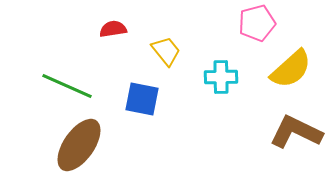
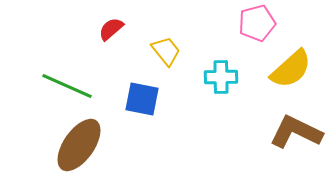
red semicircle: moved 2 px left; rotated 32 degrees counterclockwise
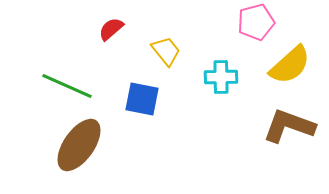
pink pentagon: moved 1 px left, 1 px up
yellow semicircle: moved 1 px left, 4 px up
brown L-shape: moved 7 px left, 6 px up; rotated 6 degrees counterclockwise
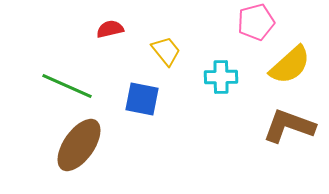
red semicircle: moved 1 px left; rotated 28 degrees clockwise
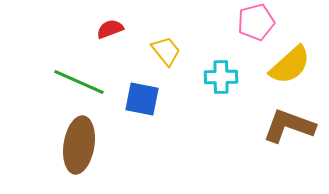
red semicircle: rotated 8 degrees counterclockwise
green line: moved 12 px right, 4 px up
brown ellipse: rotated 26 degrees counterclockwise
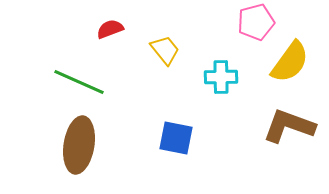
yellow trapezoid: moved 1 px left, 1 px up
yellow semicircle: moved 3 px up; rotated 12 degrees counterclockwise
blue square: moved 34 px right, 39 px down
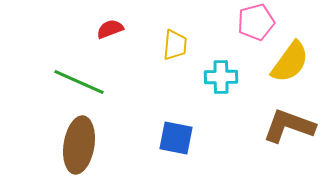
yellow trapezoid: moved 10 px right, 5 px up; rotated 44 degrees clockwise
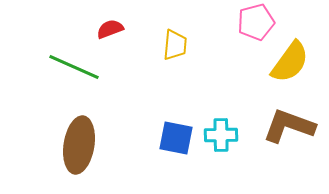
cyan cross: moved 58 px down
green line: moved 5 px left, 15 px up
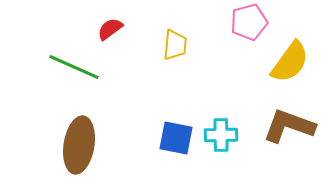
pink pentagon: moved 7 px left
red semicircle: rotated 16 degrees counterclockwise
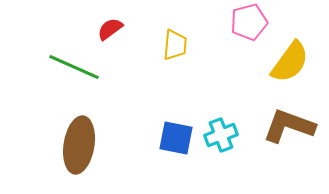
cyan cross: rotated 20 degrees counterclockwise
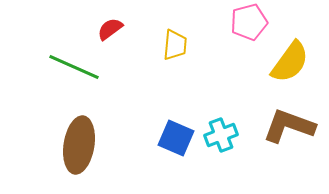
blue square: rotated 12 degrees clockwise
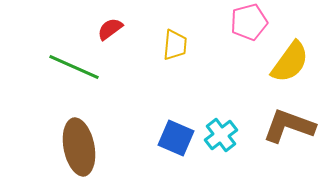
cyan cross: rotated 16 degrees counterclockwise
brown ellipse: moved 2 px down; rotated 20 degrees counterclockwise
